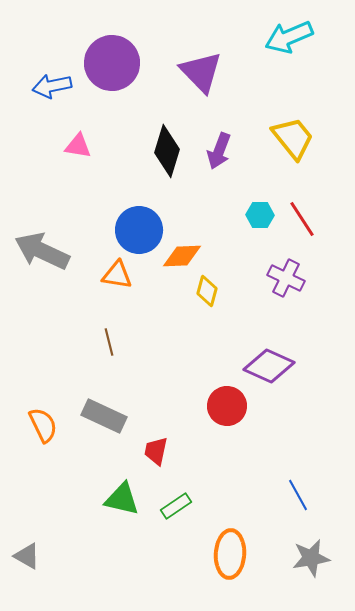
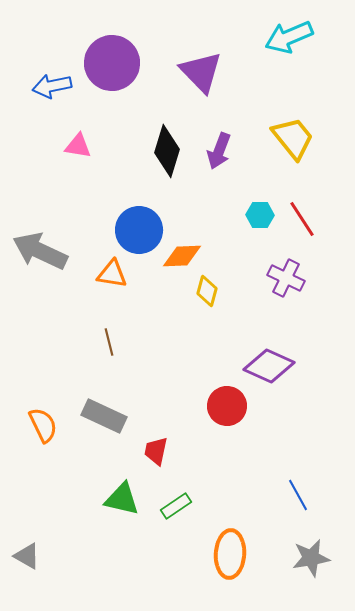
gray arrow: moved 2 px left
orange triangle: moved 5 px left, 1 px up
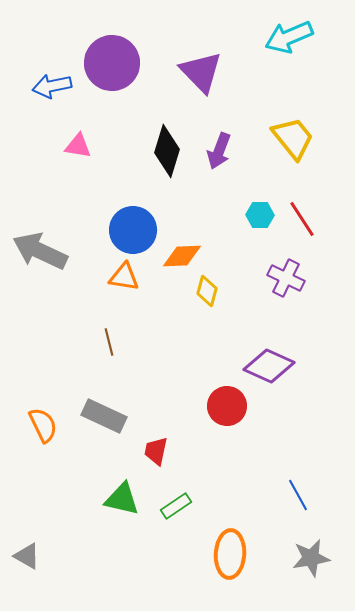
blue circle: moved 6 px left
orange triangle: moved 12 px right, 3 px down
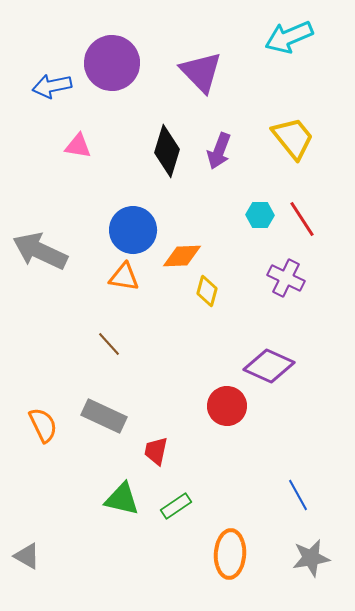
brown line: moved 2 px down; rotated 28 degrees counterclockwise
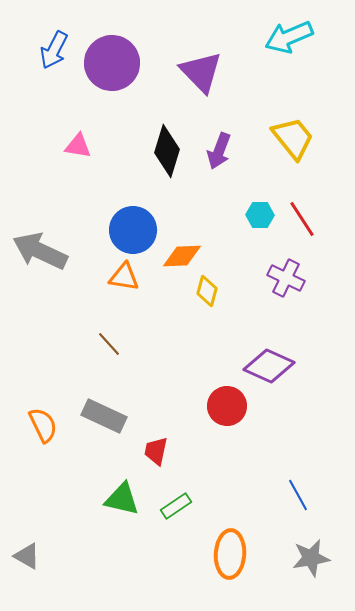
blue arrow: moved 2 px right, 36 px up; rotated 51 degrees counterclockwise
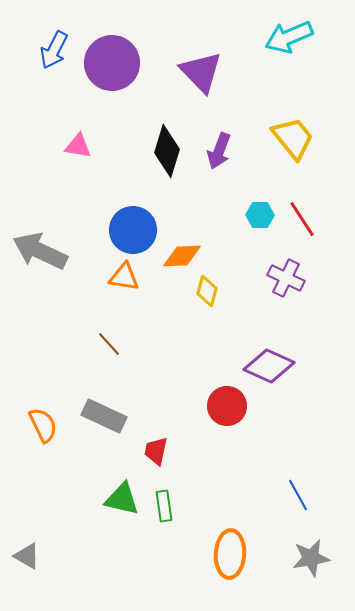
green rectangle: moved 12 px left; rotated 64 degrees counterclockwise
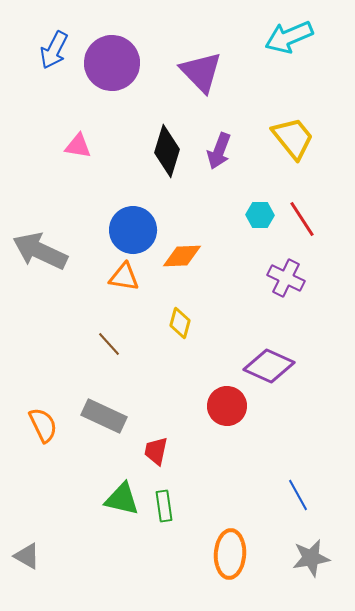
yellow diamond: moved 27 px left, 32 px down
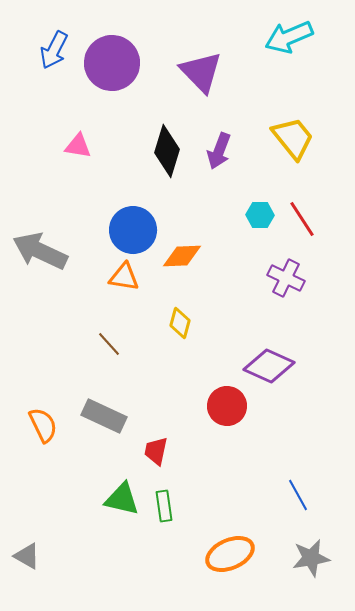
orange ellipse: rotated 63 degrees clockwise
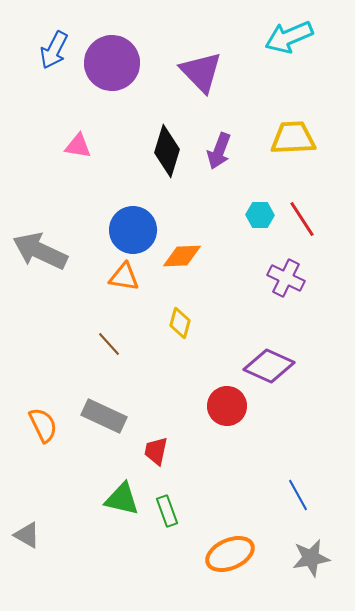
yellow trapezoid: rotated 54 degrees counterclockwise
green rectangle: moved 3 px right, 5 px down; rotated 12 degrees counterclockwise
gray triangle: moved 21 px up
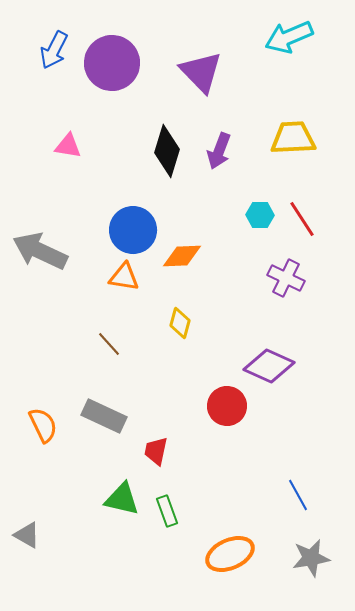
pink triangle: moved 10 px left
